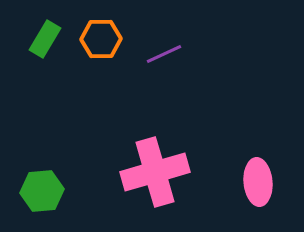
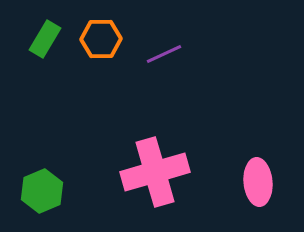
green hexagon: rotated 18 degrees counterclockwise
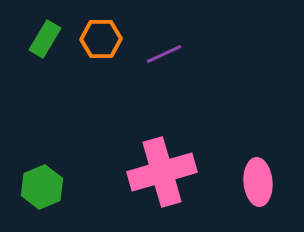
pink cross: moved 7 px right
green hexagon: moved 4 px up
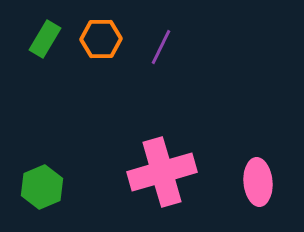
purple line: moved 3 px left, 7 px up; rotated 39 degrees counterclockwise
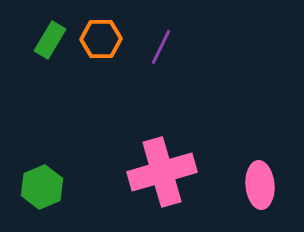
green rectangle: moved 5 px right, 1 px down
pink ellipse: moved 2 px right, 3 px down
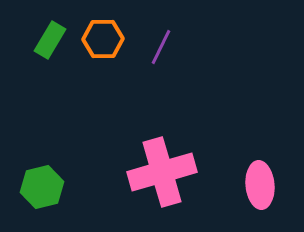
orange hexagon: moved 2 px right
green hexagon: rotated 9 degrees clockwise
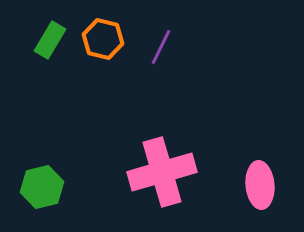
orange hexagon: rotated 15 degrees clockwise
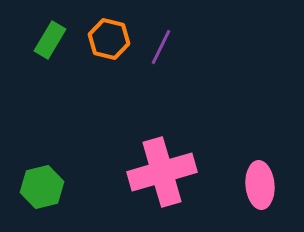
orange hexagon: moved 6 px right
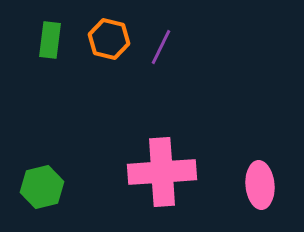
green rectangle: rotated 24 degrees counterclockwise
pink cross: rotated 12 degrees clockwise
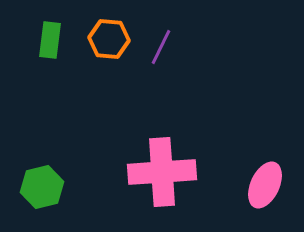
orange hexagon: rotated 9 degrees counterclockwise
pink ellipse: moved 5 px right; rotated 30 degrees clockwise
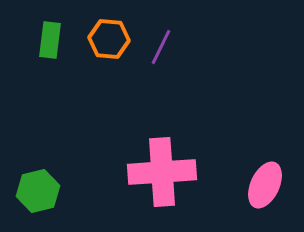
green hexagon: moved 4 px left, 4 px down
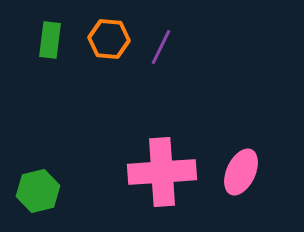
pink ellipse: moved 24 px left, 13 px up
